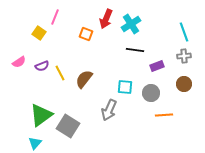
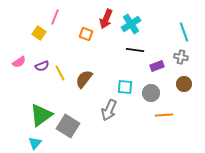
gray cross: moved 3 px left, 1 px down; rotated 16 degrees clockwise
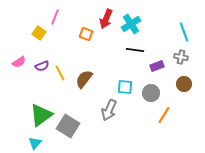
orange line: rotated 54 degrees counterclockwise
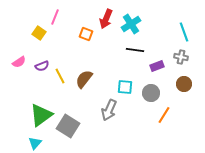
yellow line: moved 3 px down
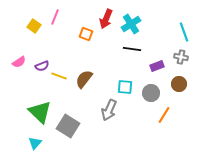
yellow square: moved 5 px left, 7 px up
black line: moved 3 px left, 1 px up
yellow line: moved 1 px left; rotated 42 degrees counterclockwise
brown circle: moved 5 px left
green triangle: moved 1 px left, 3 px up; rotated 40 degrees counterclockwise
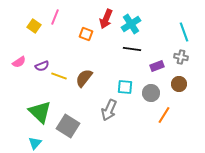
brown semicircle: moved 1 px up
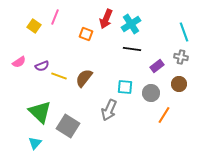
purple rectangle: rotated 16 degrees counterclockwise
